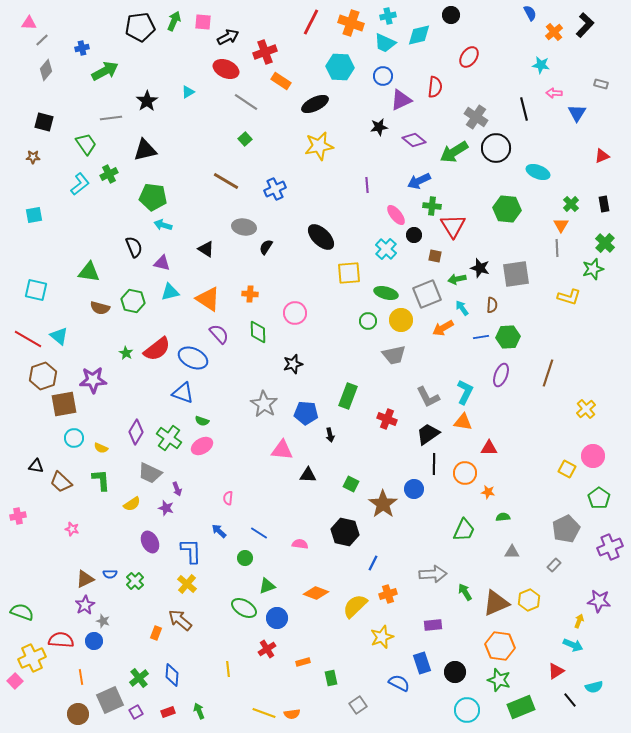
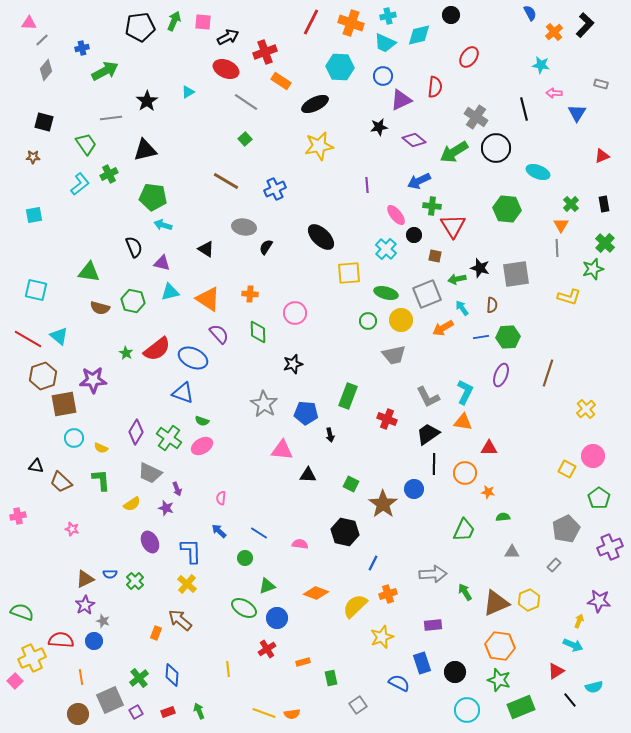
pink semicircle at (228, 498): moved 7 px left
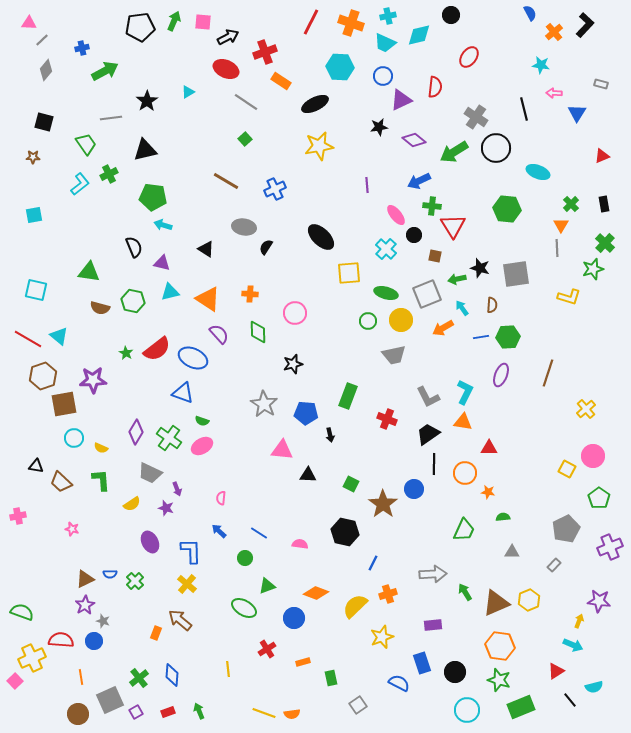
blue circle at (277, 618): moved 17 px right
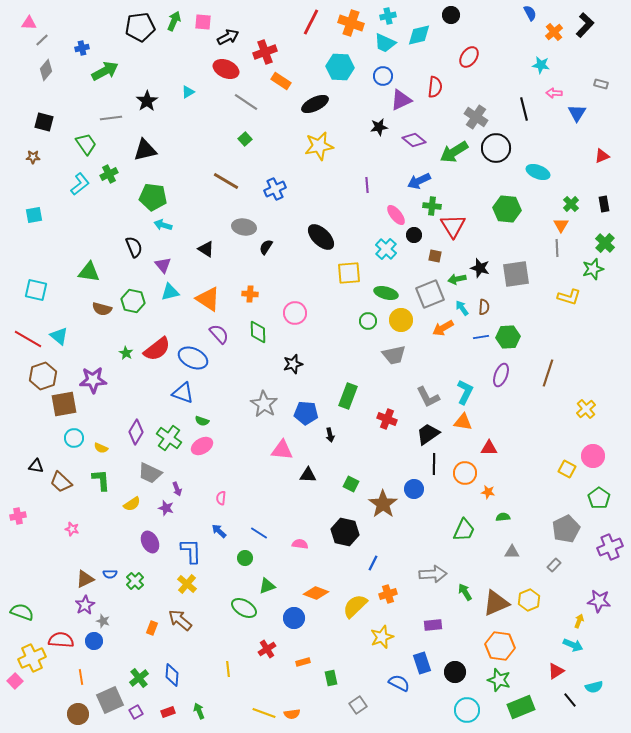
purple triangle at (162, 263): moved 1 px right, 2 px down; rotated 36 degrees clockwise
gray square at (427, 294): moved 3 px right
brown semicircle at (492, 305): moved 8 px left, 2 px down
brown semicircle at (100, 308): moved 2 px right, 1 px down
orange rectangle at (156, 633): moved 4 px left, 5 px up
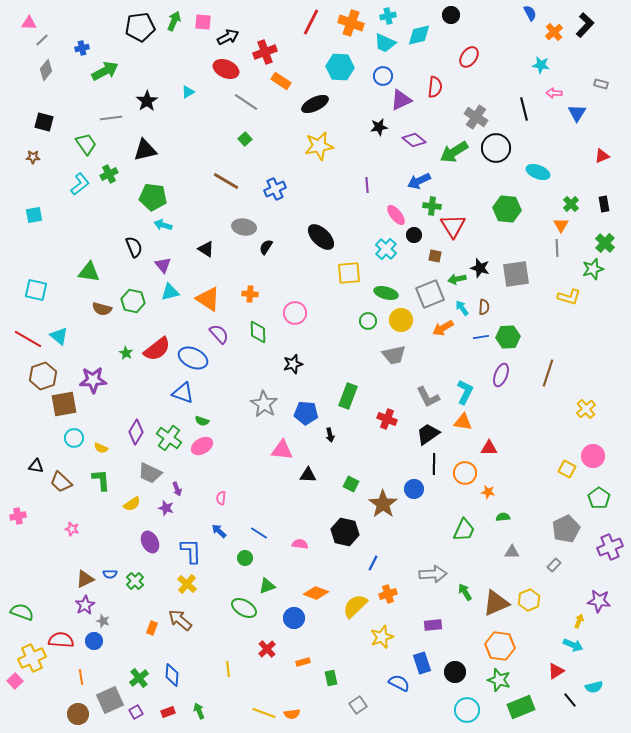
red cross at (267, 649): rotated 12 degrees counterclockwise
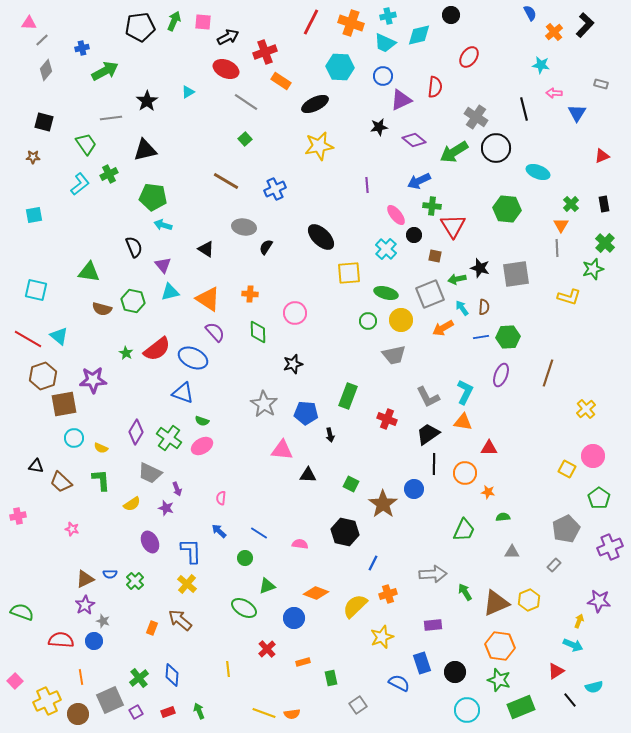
purple semicircle at (219, 334): moved 4 px left, 2 px up
yellow cross at (32, 658): moved 15 px right, 43 px down
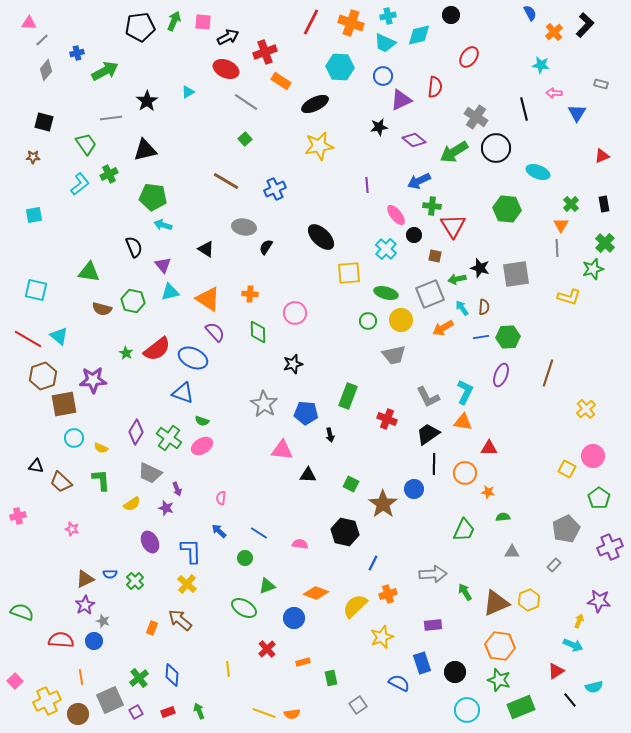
blue cross at (82, 48): moved 5 px left, 5 px down
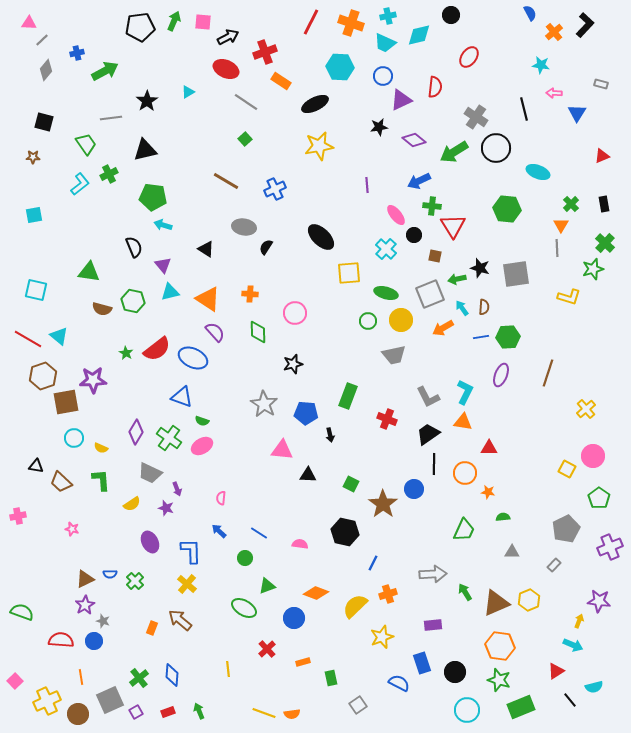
blue triangle at (183, 393): moved 1 px left, 4 px down
brown square at (64, 404): moved 2 px right, 2 px up
